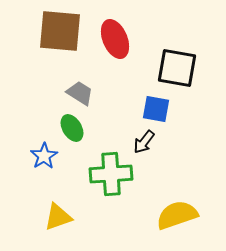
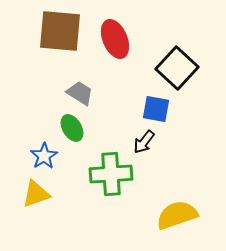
black square: rotated 33 degrees clockwise
yellow triangle: moved 22 px left, 23 px up
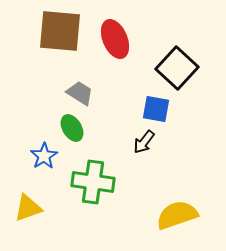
green cross: moved 18 px left, 8 px down; rotated 12 degrees clockwise
yellow triangle: moved 8 px left, 14 px down
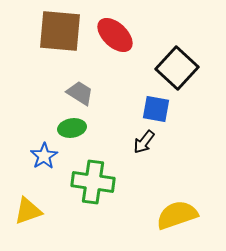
red ellipse: moved 4 px up; rotated 24 degrees counterclockwise
green ellipse: rotated 68 degrees counterclockwise
yellow triangle: moved 3 px down
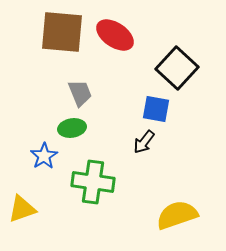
brown square: moved 2 px right, 1 px down
red ellipse: rotated 9 degrees counterclockwise
gray trapezoid: rotated 36 degrees clockwise
yellow triangle: moved 6 px left, 2 px up
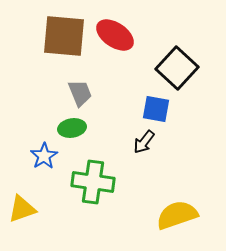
brown square: moved 2 px right, 4 px down
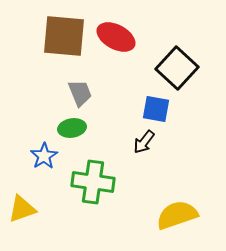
red ellipse: moved 1 px right, 2 px down; rotated 6 degrees counterclockwise
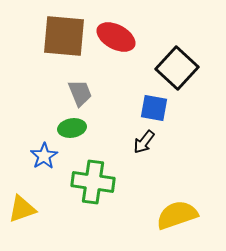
blue square: moved 2 px left, 1 px up
